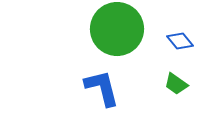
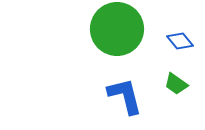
blue L-shape: moved 23 px right, 8 px down
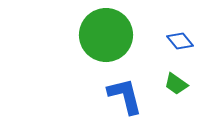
green circle: moved 11 px left, 6 px down
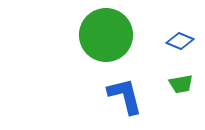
blue diamond: rotated 28 degrees counterclockwise
green trapezoid: moved 5 px right; rotated 45 degrees counterclockwise
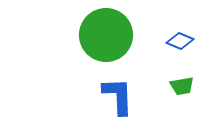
green trapezoid: moved 1 px right, 2 px down
blue L-shape: moved 7 px left; rotated 12 degrees clockwise
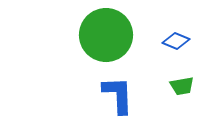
blue diamond: moved 4 px left
blue L-shape: moved 1 px up
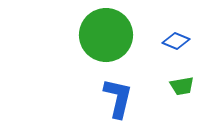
blue L-shape: moved 3 px down; rotated 15 degrees clockwise
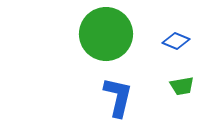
green circle: moved 1 px up
blue L-shape: moved 1 px up
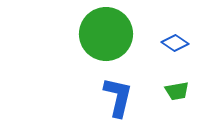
blue diamond: moved 1 px left, 2 px down; rotated 12 degrees clockwise
green trapezoid: moved 5 px left, 5 px down
